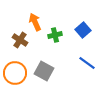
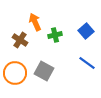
blue square: moved 3 px right, 1 px down
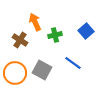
blue line: moved 14 px left
gray square: moved 2 px left, 1 px up
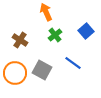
orange arrow: moved 11 px right, 10 px up
green cross: rotated 24 degrees counterclockwise
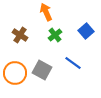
brown cross: moved 5 px up
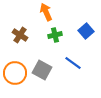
green cross: rotated 24 degrees clockwise
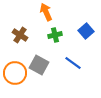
gray square: moved 3 px left, 5 px up
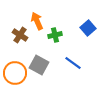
orange arrow: moved 9 px left, 9 px down
blue square: moved 2 px right, 3 px up
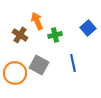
blue line: rotated 42 degrees clockwise
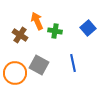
green cross: moved 4 px up; rotated 24 degrees clockwise
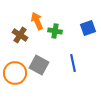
blue square: rotated 21 degrees clockwise
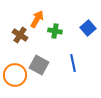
orange arrow: moved 2 px up; rotated 54 degrees clockwise
blue square: rotated 21 degrees counterclockwise
orange circle: moved 2 px down
